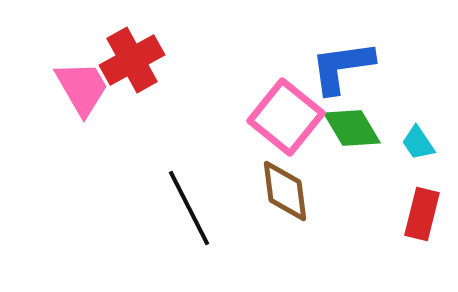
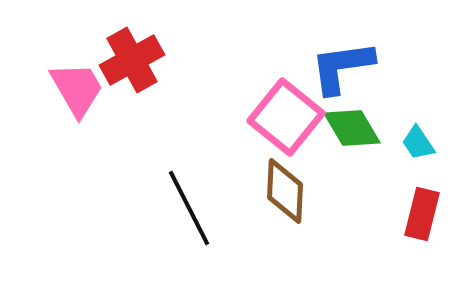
pink trapezoid: moved 5 px left, 1 px down
brown diamond: rotated 10 degrees clockwise
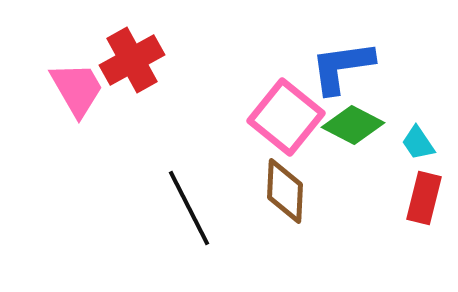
green diamond: moved 1 px right, 3 px up; rotated 32 degrees counterclockwise
red rectangle: moved 2 px right, 16 px up
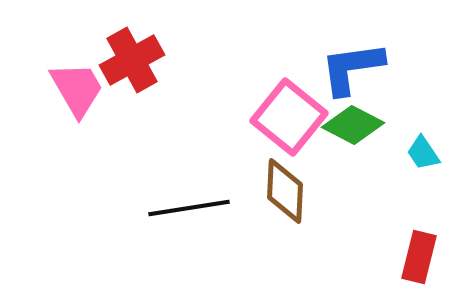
blue L-shape: moved 10 px right, 1 px down
pink square: moved 3 px right
cyan trapezoid: moved 5 px right, 10 px down
red rectangle: moved 5 px left, 59 px down
black line: rotated 72 degrees counterclockwise
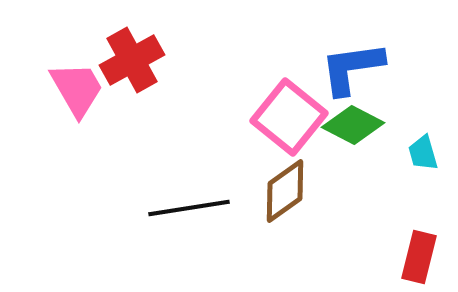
cyan trapezoid: rotated 18 degrees clockwise
brown diamond: rotated 52 degrees clockwise
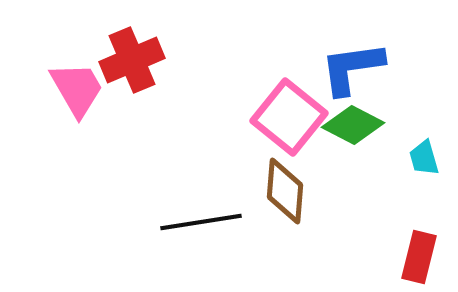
red cross: rotated 6 degrees clockwise
cyan trapezoid: moved 1 px right, 5 px down
brown diamond: rotated 50 degrees counterclockwise
black line: moved 12 px right, 14 px down
